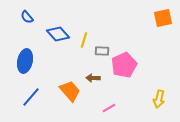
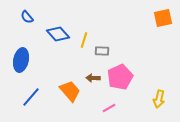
blue ellipse: moved 4 px left, 1 px up
pink pentagon: moved 4 px left, 12 px down
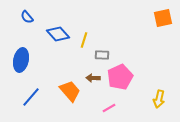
gray rectangle: moved 4 px down
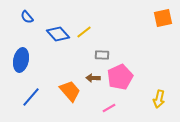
yellow line: moved 8 px up; rotated 35 degrees clockwise
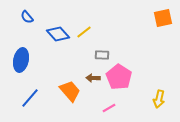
pink pentagon: moved 1 px left; rotated 15 degrees counterclockwise
blue line: moved 1 px left, 1 px down
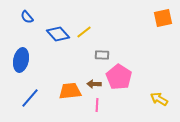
brown arrow: moved 1 px right, 6 px down
orange trapezoid: rotated 55 degrees counterclockwise
yellow arrow: rotated 108 degrees clockwise
pink line: moved 12 px left, 3 px up; rotated 56 degrees counterclockwise
